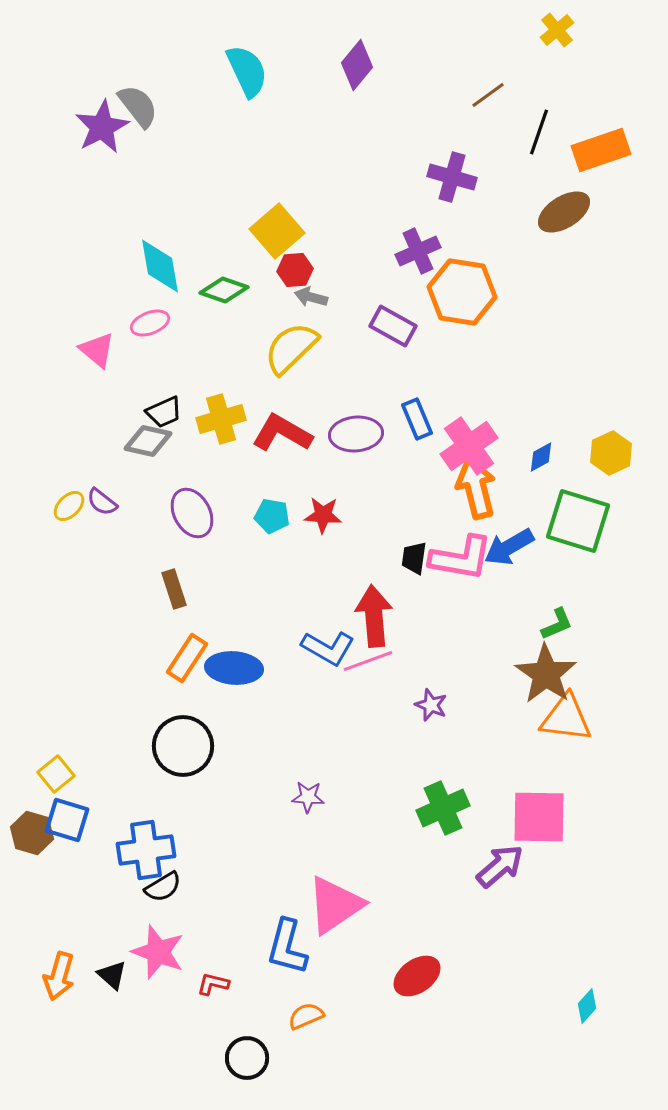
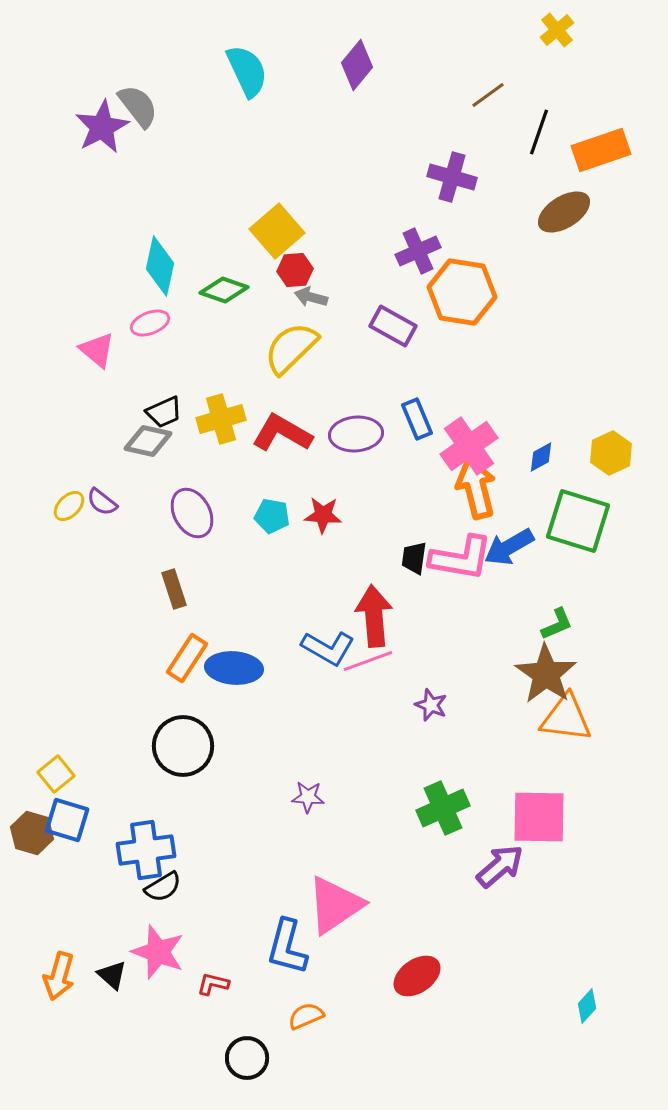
cyan diamond at (160, 266): rotated 22 degrees clockwise
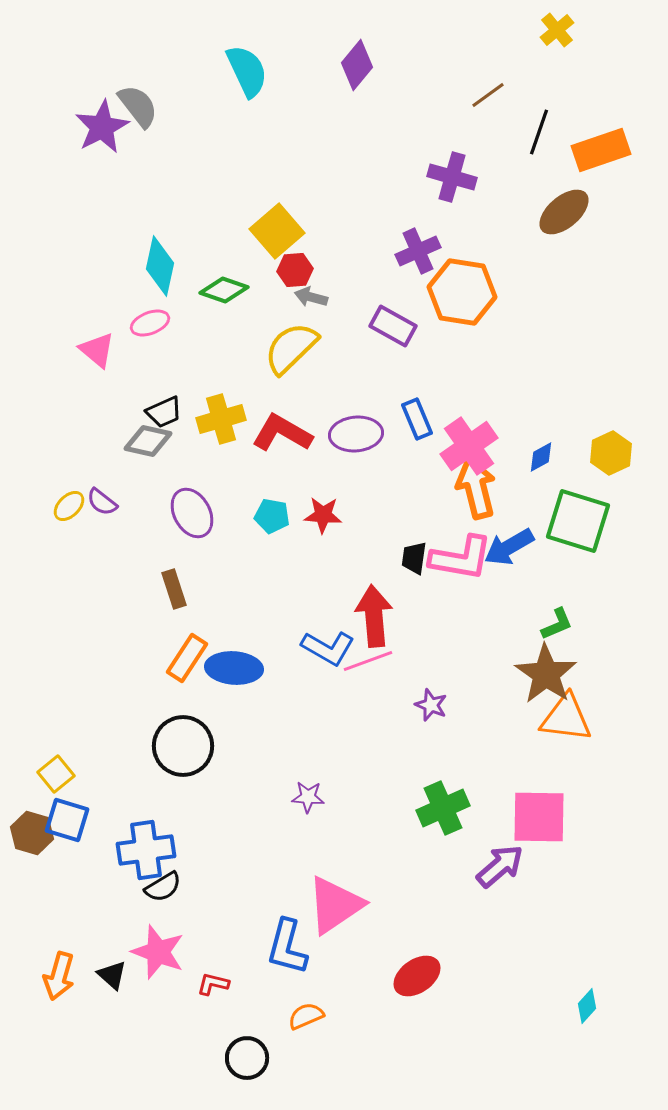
brown ellipse at (564, 212): rotated 8 degrees counterclockwise
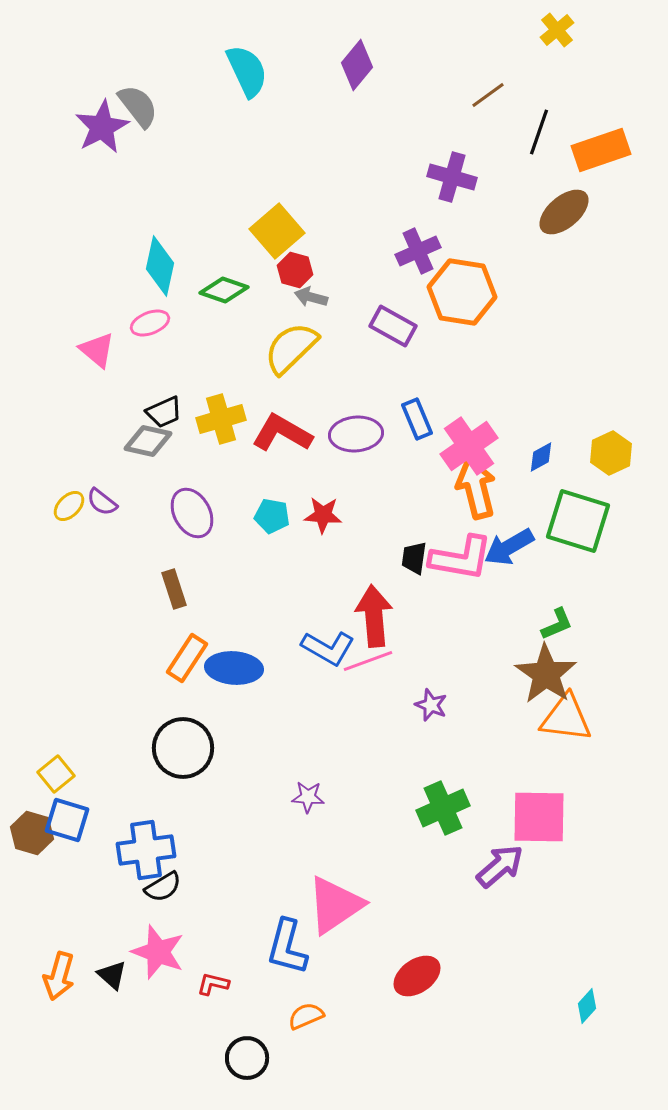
red hexagon at (295, 270): rotated 20 degrees clockwise
black circle at (183, 746): moved 2 px down
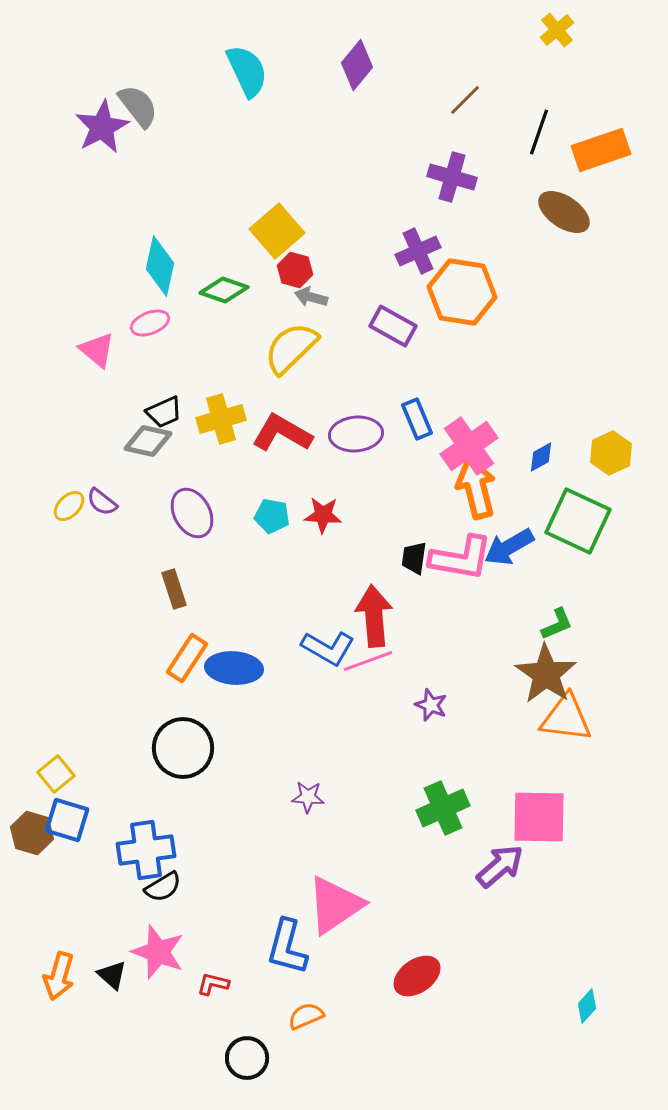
brown line at (488, 95): moved 23 px left, 5 px down; rotated 9 degrees counterclockwise
brown ellipse at (564, 212): rotated 74 degrees clockwise
green square at (578, 521): rotated 8 degrees clockwise
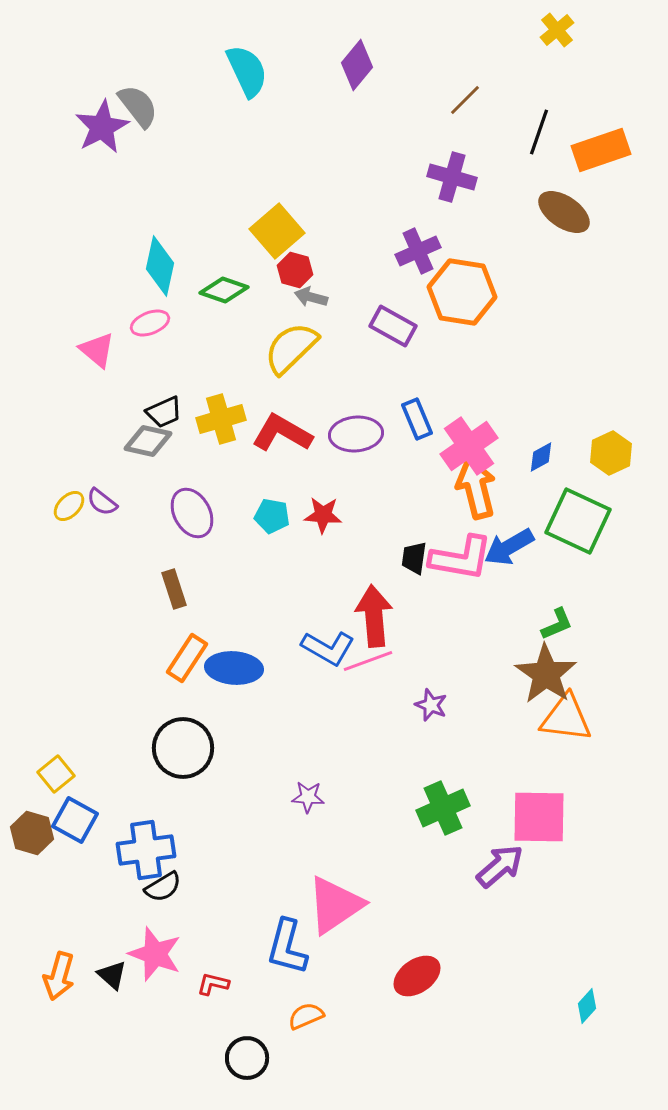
blue square at (67, 820): moved 8 px right; rotated 12 degrees clockwise
pink star at (158, 952): moved 3 px left, 2 px down
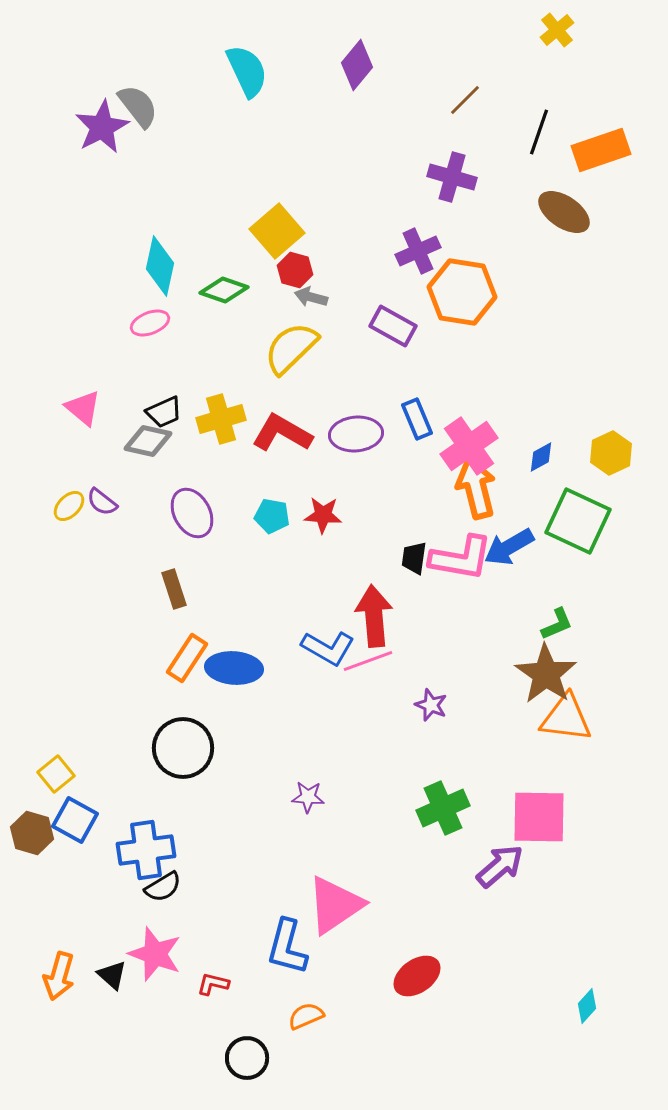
pink triangle at (97, 350): moved 14 px left, 58 px down
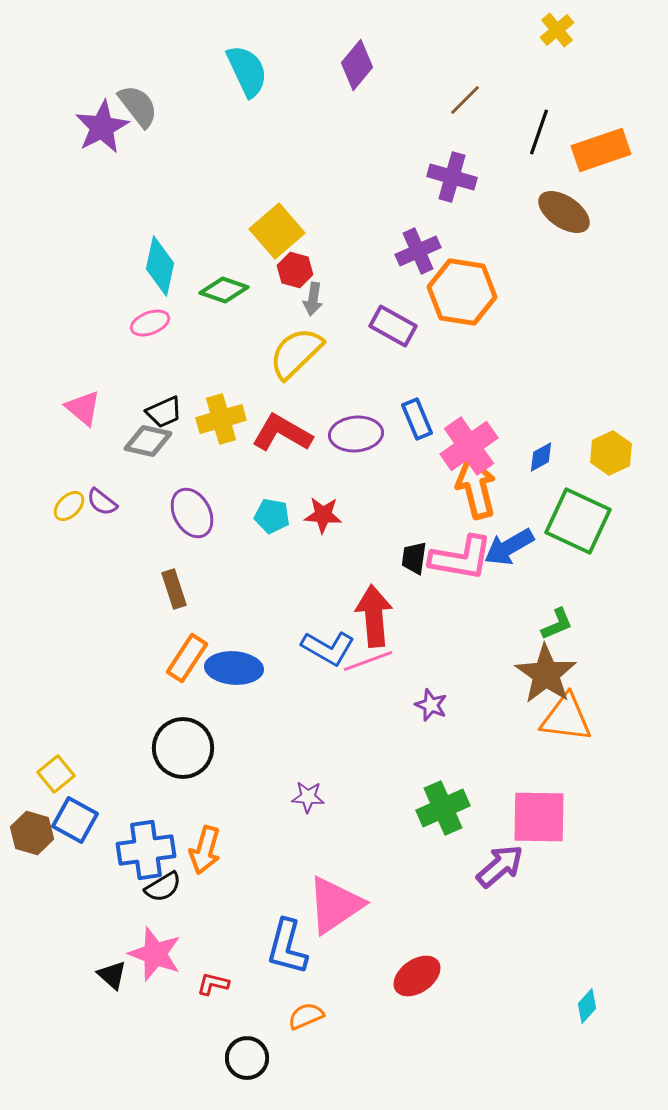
gray arrow at (311, 297): moved 2 px right, 2 px down; rotated 96 degrees counterclockwise
yellow semicircle at (291, 348): moved 5 px right, 5 px down
orange arrow at (59, 976): moved 146 px right, 126 px up
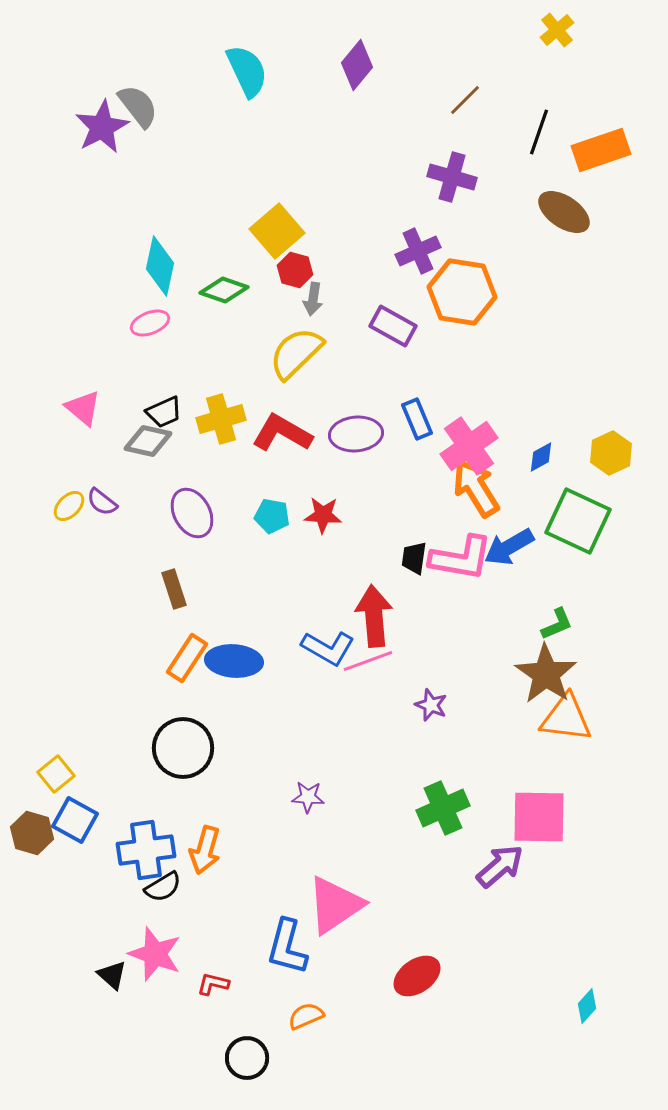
orange arrow at (476, 488): rotated 18 degrees counterclockwise
blue ellipse at (234, 668): moved 7 px up
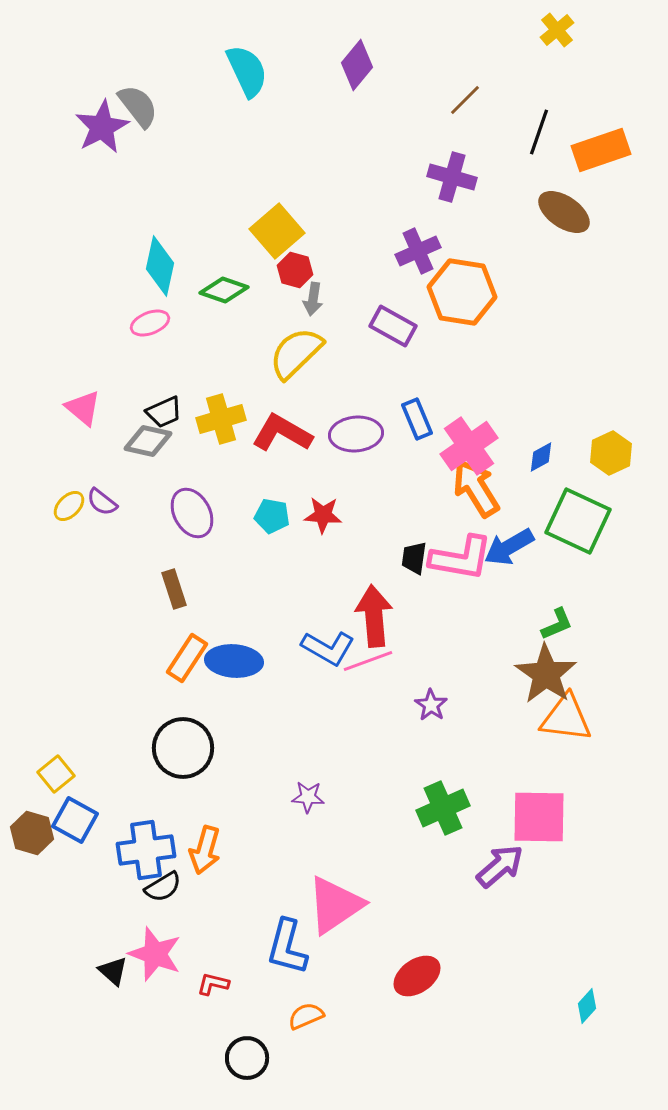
purple star at (431, 705): rotated 12 degrees clockwise
black triangle at (112, 975): moved 1 px right, 4 px up
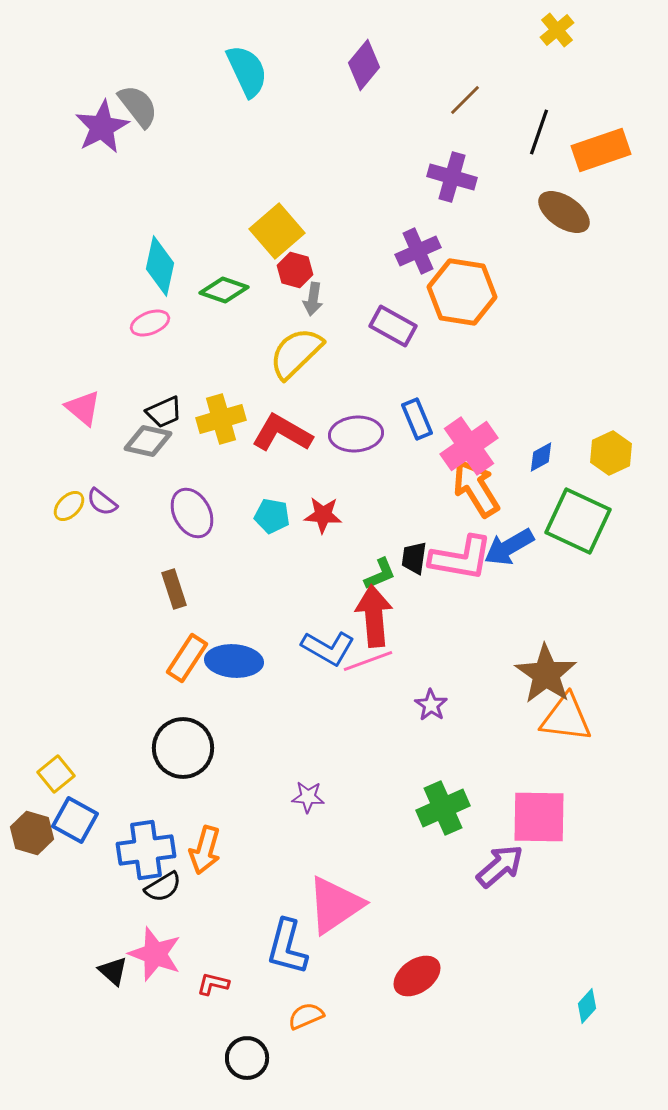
purple diamond at (357, 65): moved 7 px right
green L-shape at (557, 624): moved 177 px left, 50 px up
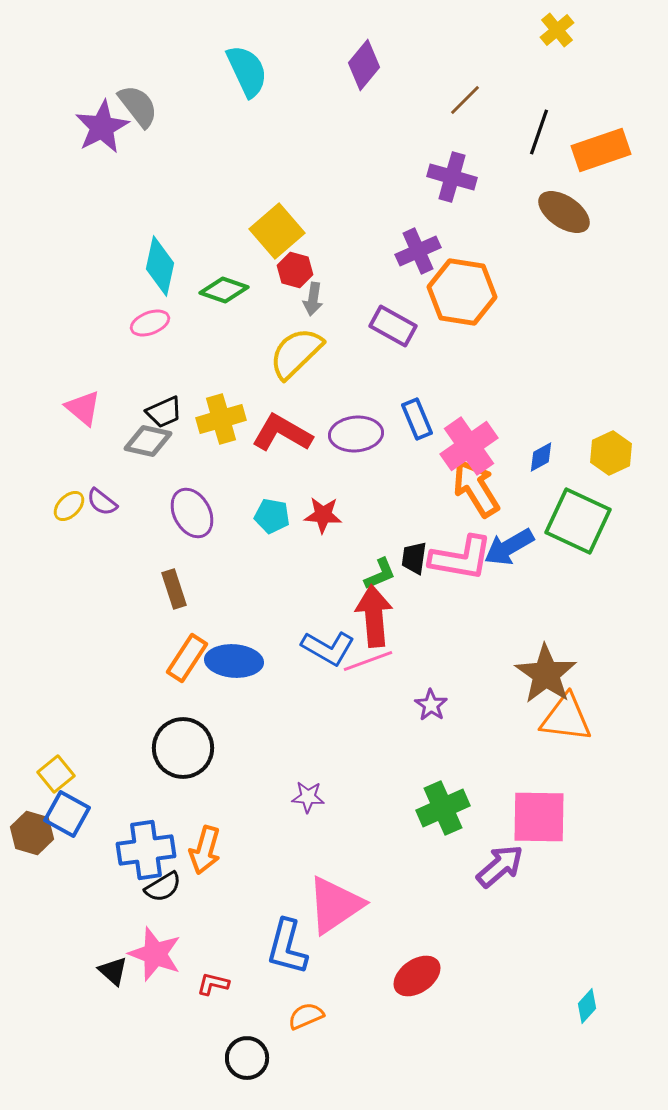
blue square at (75, 820): moved 8 px left, 6 px up
